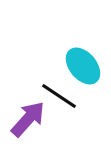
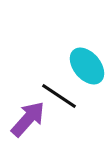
cyan ellipse: moved 4 px right
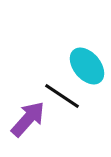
black line: moved 3 px right
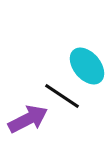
purple arrow: rotated 21 degrees clockwise
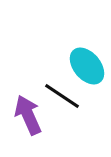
purple arrow: moved 4 px up; rotated 87 degrees counterclockwise
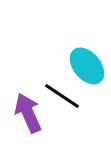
purple arrow: moved 2 px up
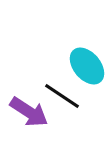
purple arrow: moved 1 px right, 1 px up; rotated 147 degrees clockwise
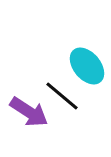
black line: rotated 6 degrees clockwise
